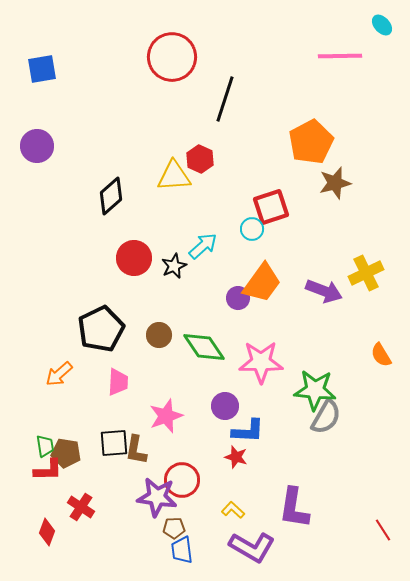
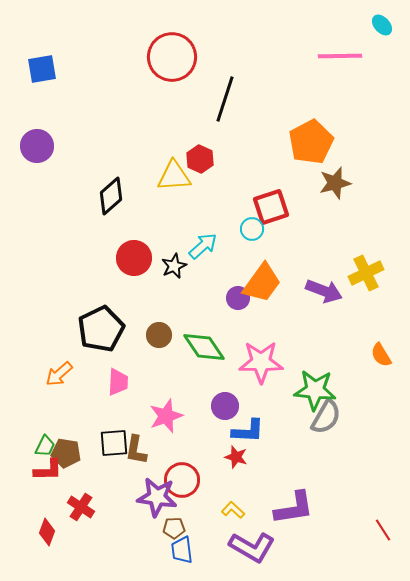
green trapezoid at (45, 446): rotated 35 degrees clockwise
purple L-shape at (294, 508): rotated 108 degrees counterclockwise
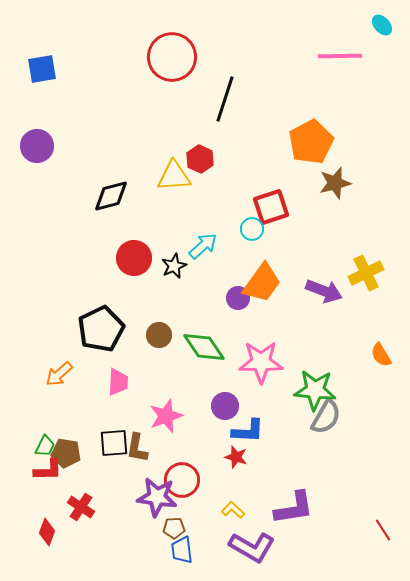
black diamond at (111, 196): rotated 27 degrees clockwise
brown L-shape at (136, 450): moved 1 px right, 2 px up
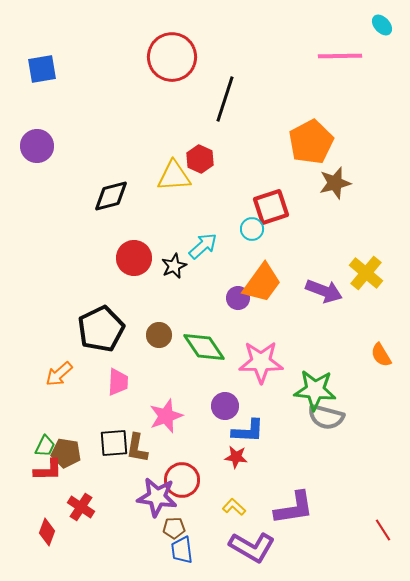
yellow cross at (366, 273): rotated 24 degrees counterclockwise
gray semicircle at (326, 417): rotated 75 degrees clockwise
red star at (236, 457): rotated 10 degrees counterclockwise
yellow L-shape at (233, 510): moved 1 px right, 3 px up
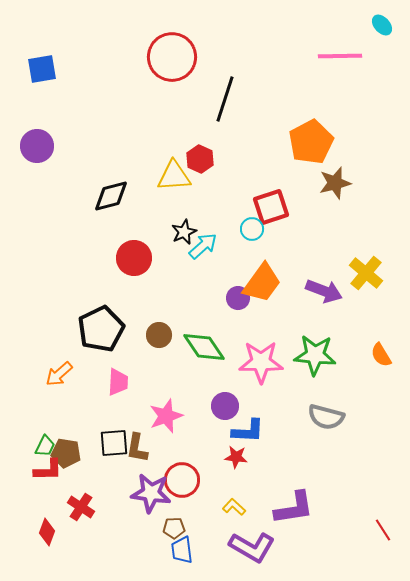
black star at (174, 266): moved 10 px right, 34 px up
green star at (315, 390): moved 35 px up
purple star at (157, 497): moved 6 px left, 4 px up
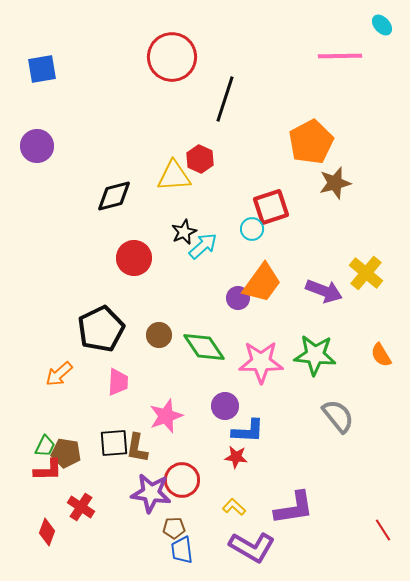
black diamond at (111, 196): moved 3 px right
gray semicircle at (326, 417): moved 12 px right, 1 px up; rotated 144 degrees counterclockwise
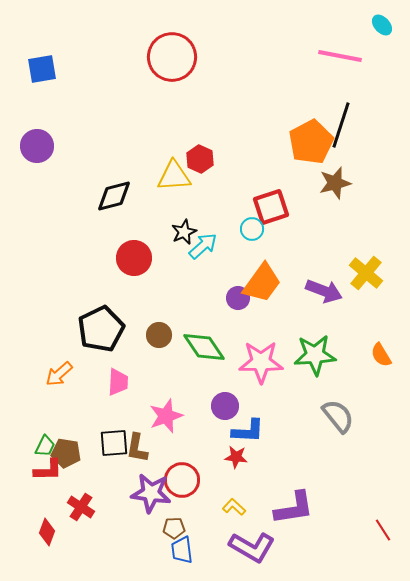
pink line at (340, 56): rotated 12 degrees clockwise
black line at (225, 99): moved 116 px right, 26 px down
green star at (315, 355): rotated 9 degrees counterclockwise
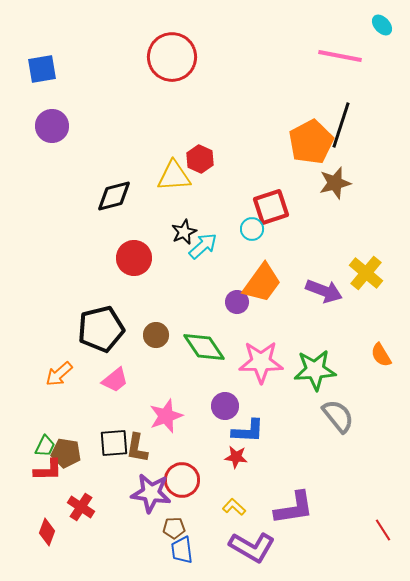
purple circle at (37, 146): moved 15 px right, 20 px up
purple circle at (238, 298): moved 1 px left, 4 px down
black pentagon at (101, 329): rotated 12 degrees clockwise
brown circle at (159, 335): moved 3 px left
green star at (315, 355): moved 15 px down
pink trapezoid at (118, 382): moved 3 px left, 2 px up; rotated 48 degrees clockwise
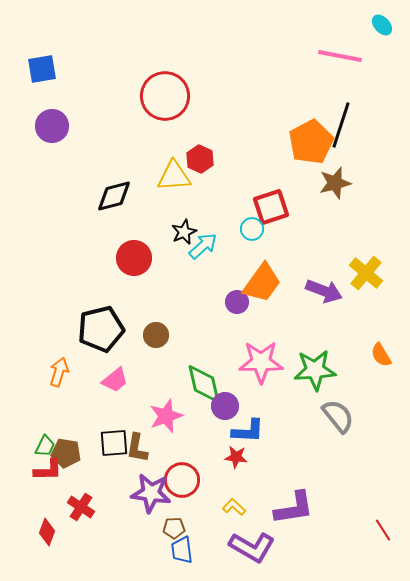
red circle at (172, 57): moved 7 px left, 39 px down
green diamond at (204, 347): moved 37 px down; rotated 21 degrees clockwise
orange arrow at (59, 374): moved 2 px up; rotated 148 degrees clockwise
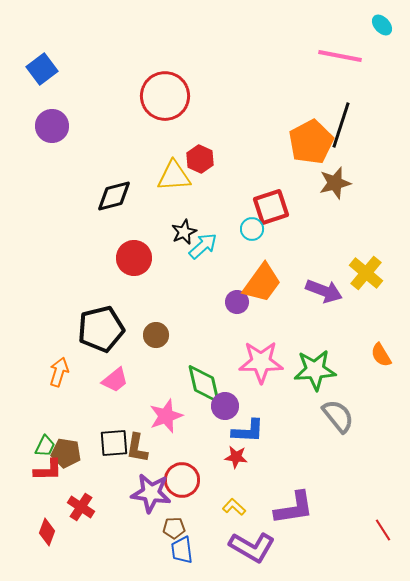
blue square at (42, 69): rotated 28 degrees counterclockwise
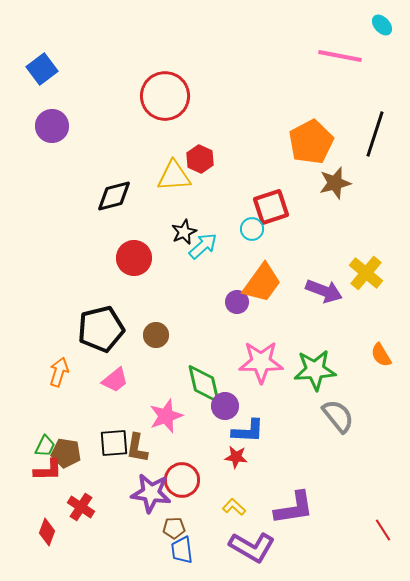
black line at (341, 125): moved 34 px right, 9 px down
